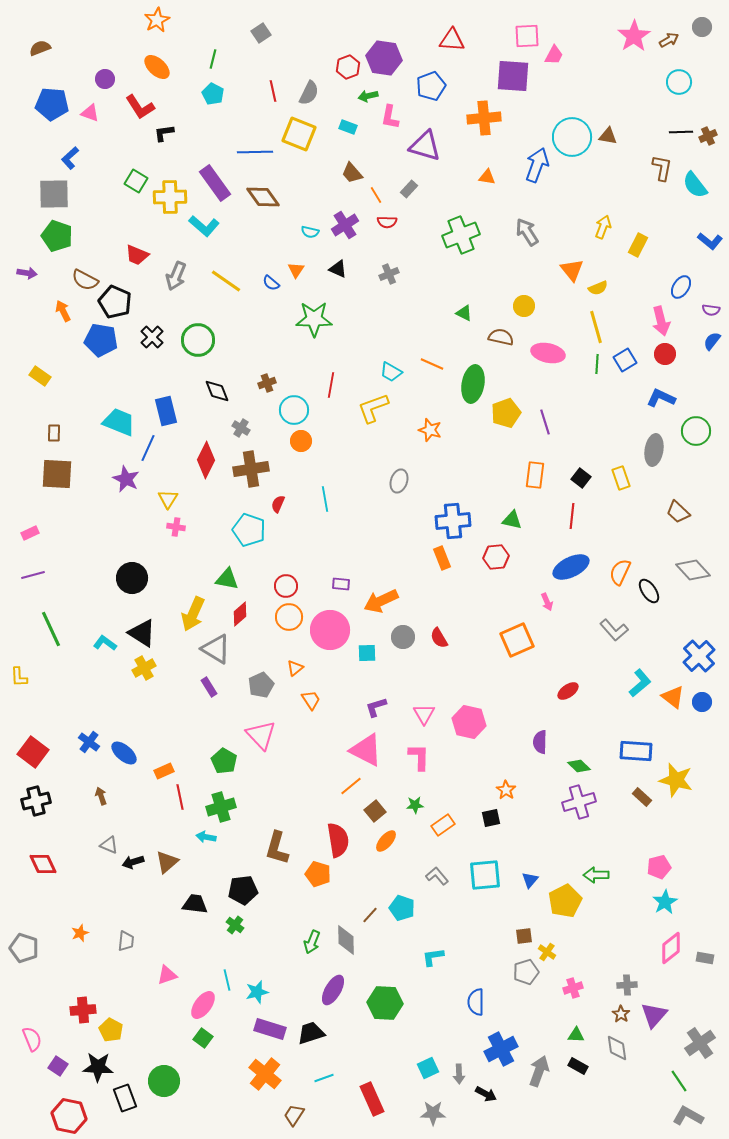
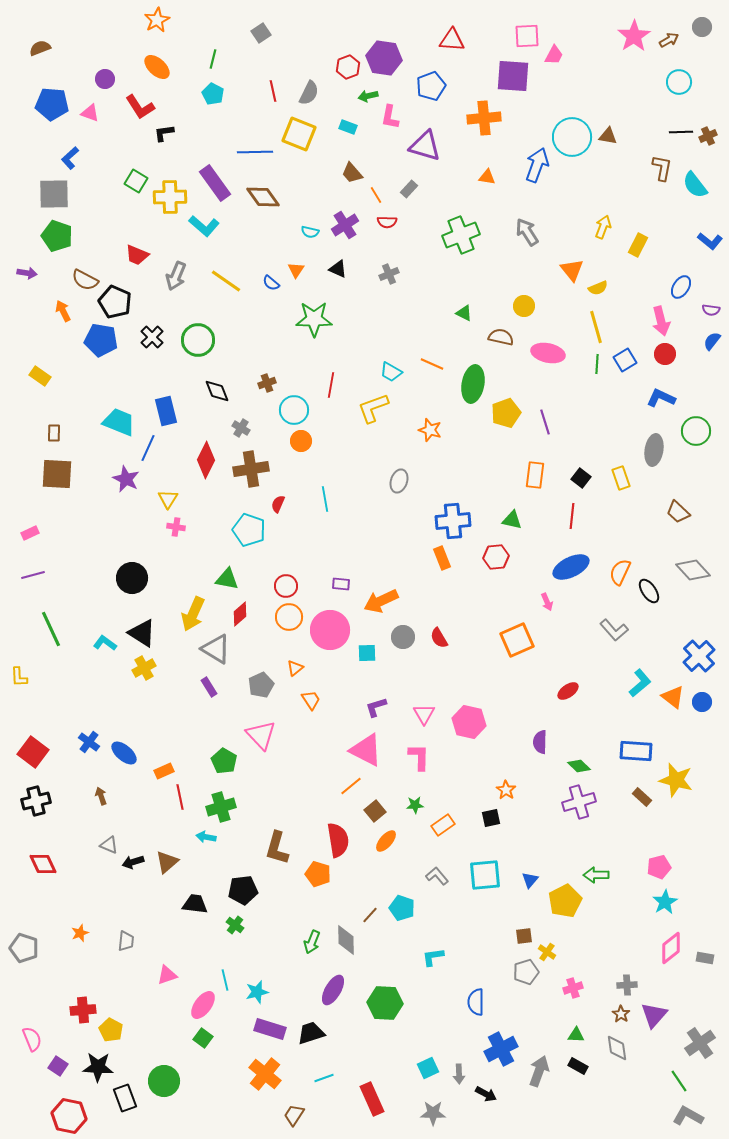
cyan line at (227, 980): moved 2 px left
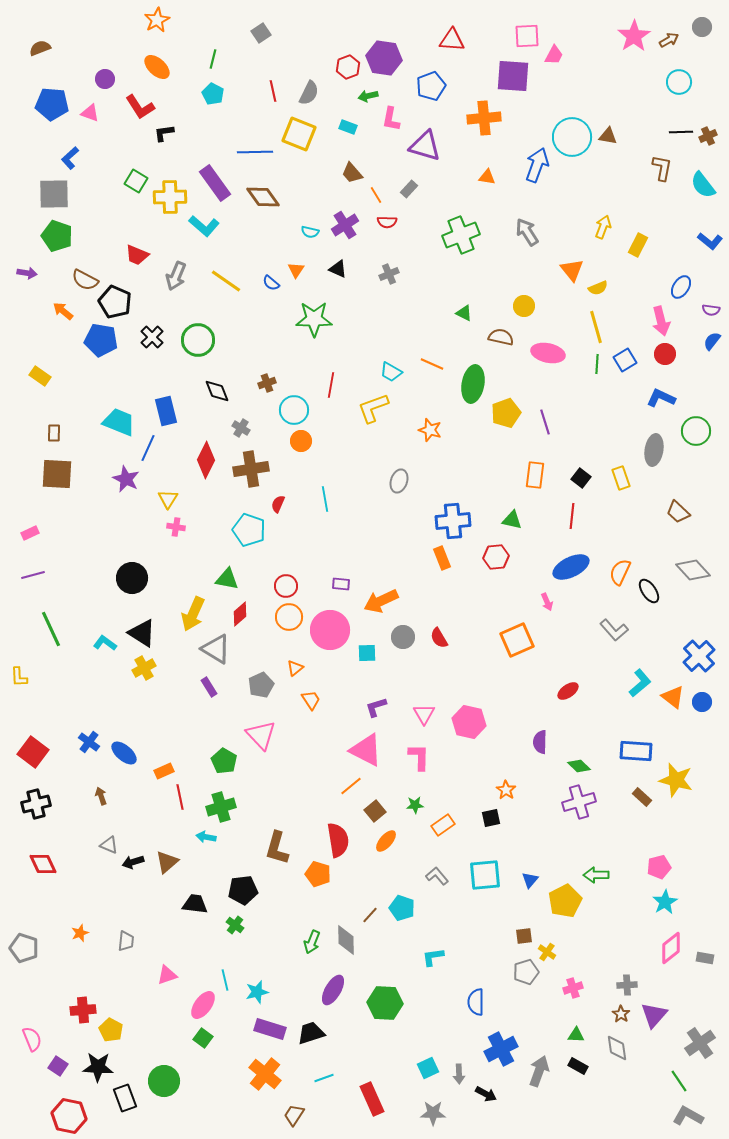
pink L-shape at (390, 117): moved 1 px right, 2 px down
cyan semicircle at (695, 185): moved 8 px right
orange arrow at (63, 311): rotated 25 degrees counterclockwise
black cross at (36, 801): moved 3 px down
